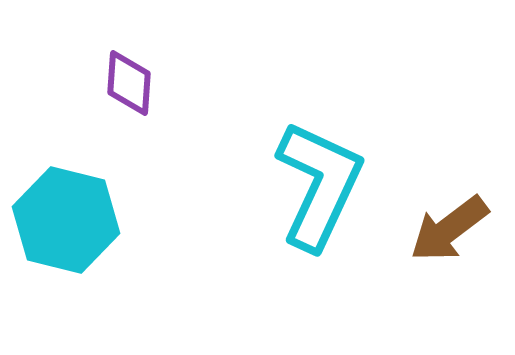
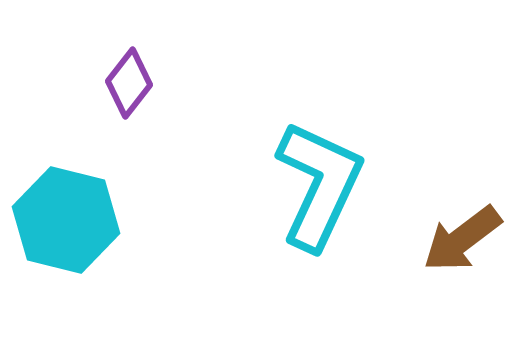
purple diamond: rotated 34 degrees clockwise
brown arrow: moved 13 px right, 10 px down
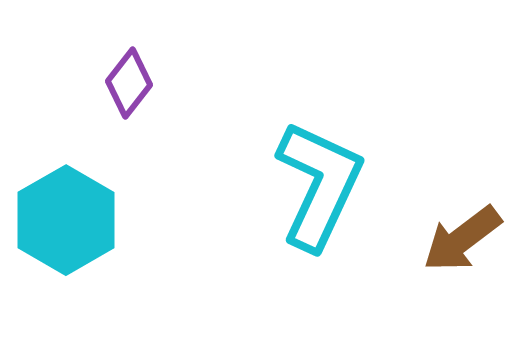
cyan hexagon: rotated 16 degrees clockwise
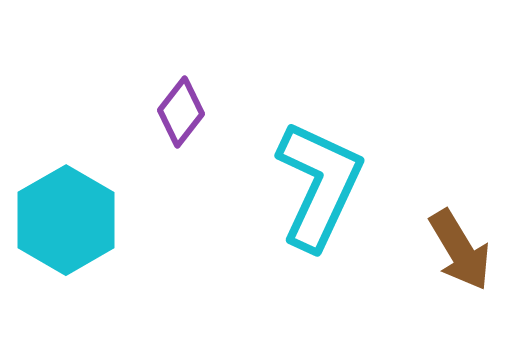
purple diamond: moved 52 px right, 29 px down
brown arrow: moved 2 px left, 11 px down; rotated 84 degrees counterclockwise
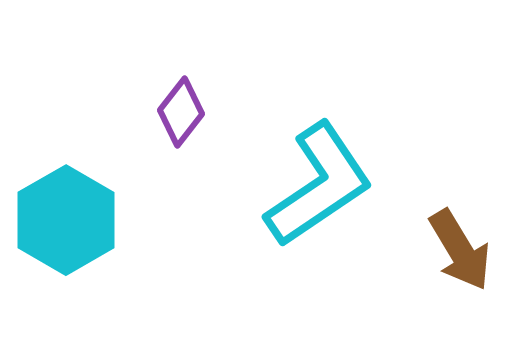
cyan L-shape: rotated 31 degrees clockwise
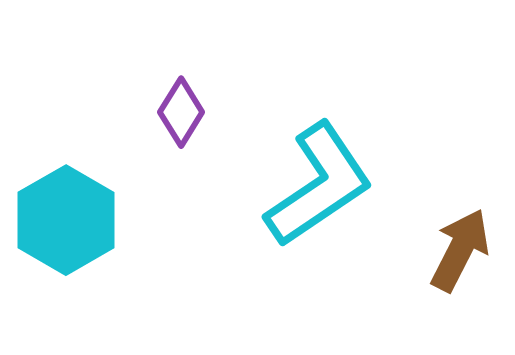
purple diamond: rotated 6 degrees counterclockwise
brown arrow: rotated 122 degrees counterclockwise
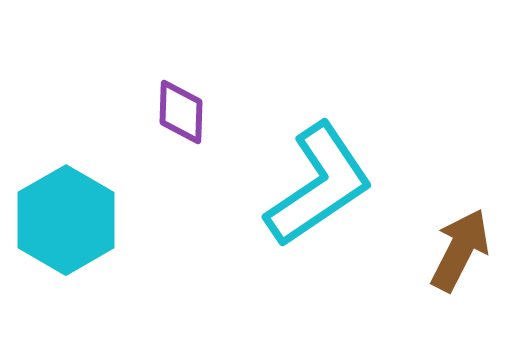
purple diamond: rotated 30 degrees counterclockwise
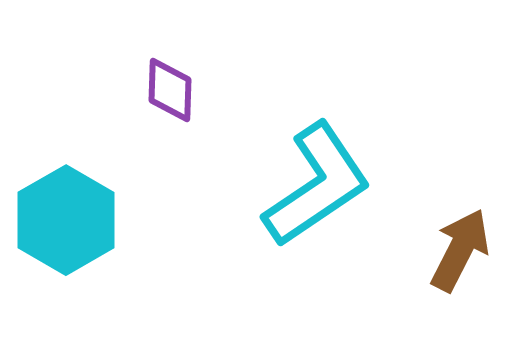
purple diamond: moved 11 px left, 22 px up
cyan L-shape: moved 2 px left
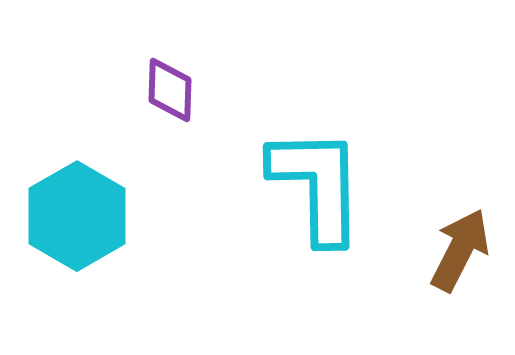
cyan L-shape: rotated 57 degrees counterclockwise
cyan hexagon: moved 11 px right, 4 px up
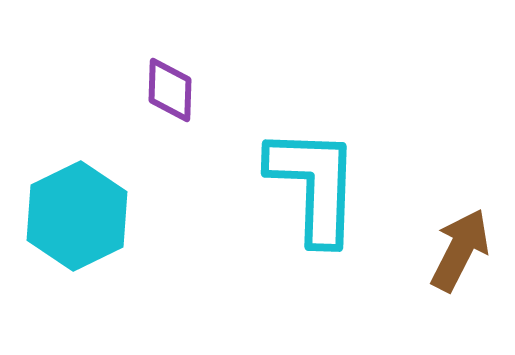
cyan L-shape: moved 3 px left; rotated 3 degrees clockwise
cyan hexagon: rotated 4 degrees clockwise
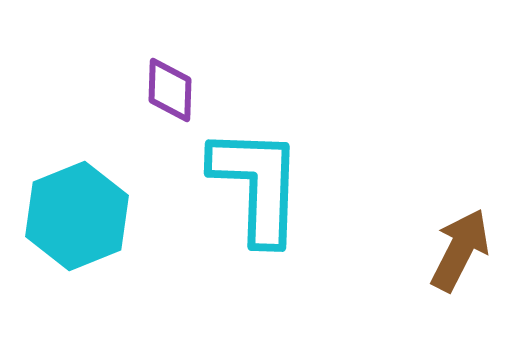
cyan L-shape: moved 57 px left
cyan hexagon: rotated 4 degrees clockwise
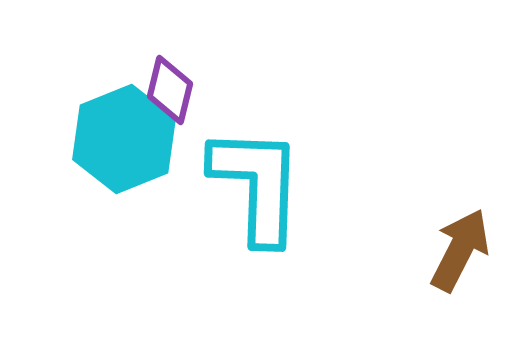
purple diamond: rotated 12 degrees clockwise
cyan hexagon: moved 47 px right, 77 px up
